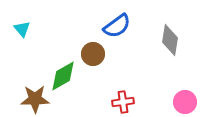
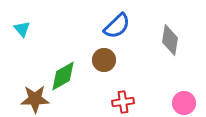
blue semicircle: rotated 8 degrees counterclockwise
brown circle: moved 11 px right, 6 px down
pink circle: moved 1 px left, 1 px down
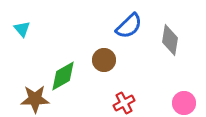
blue semicircle: moved 12 px right
red cross: moved 1 px right, 1 px down; rotated 20 degrees counterclockwise
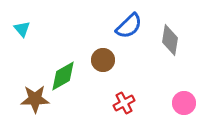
brown circle: moved 1 px left
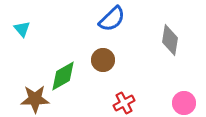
blue semicircle: moved 17 px left, 7 px up
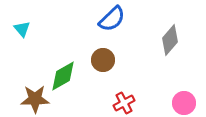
gray diamond: rotated 32 degrees clockwise
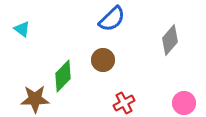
cyan triangle: rotated 12 degrees counterclockwise
green diamond: rotated 16 degrees counterclockwise
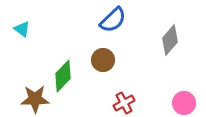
blue semicircle: moved 1 px right, 1 px down
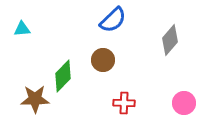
cyan triangle: rotated 42 degrees counterclockwise
red cross: rotated 30 degrees clockwise
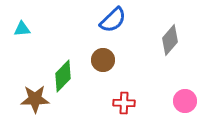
pink circle: moved 1 px right, 2 px up
